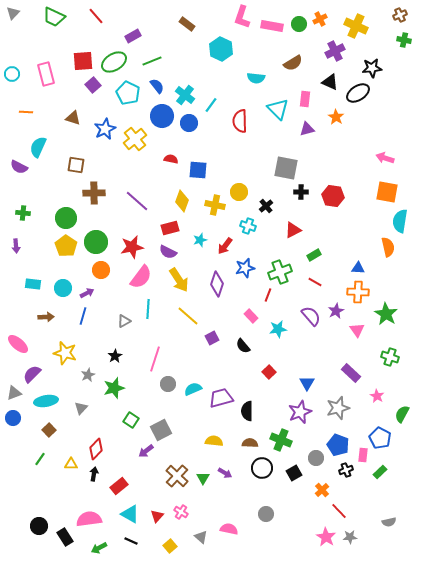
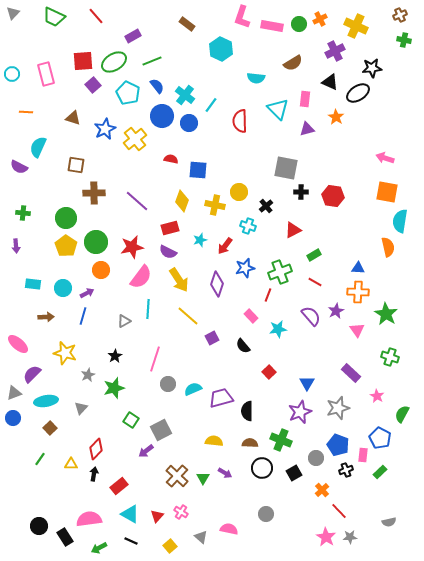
brown square at (49, 430): moved 1 px right, 2 px up
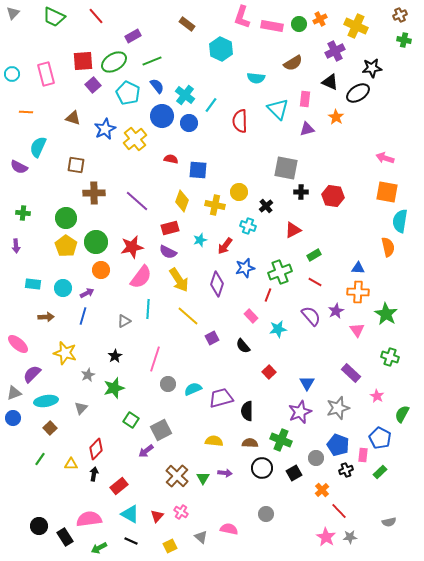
purple arrow at (225, 473): rotated 24 degrees counterclockwise
yellow square at (170, 546): rotated 16 degrees clockwise
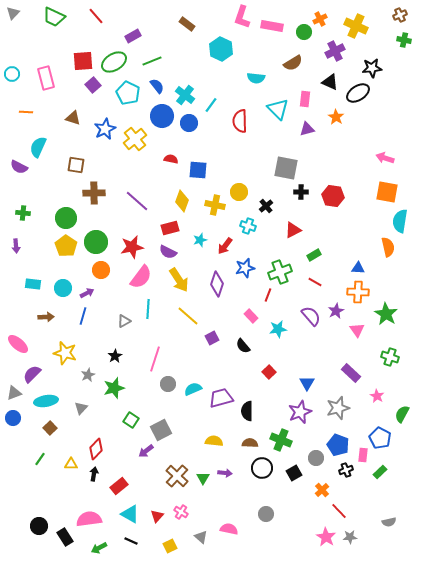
green circle at (299, 24): moved 5 px right, 8 px down
pink rectangle at (46, 74): moved 4 px down
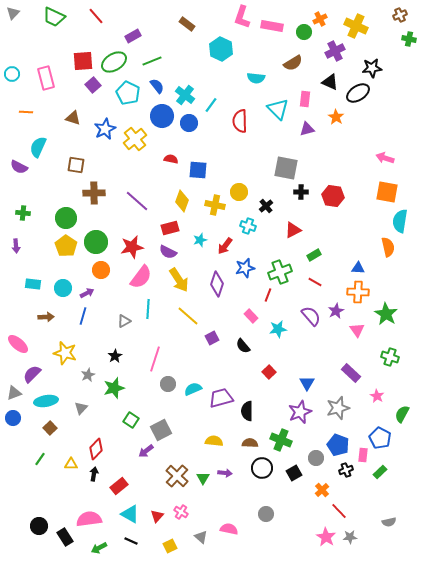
green cross at (404, 40): moved 5 px right, 1 px up
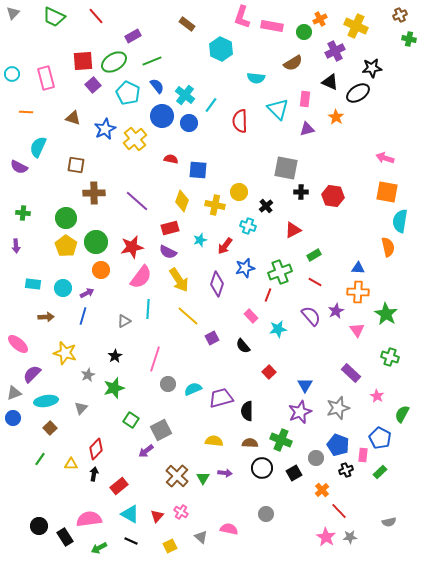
blue triangle at (307, 383): moved 2 px left, 2 px down
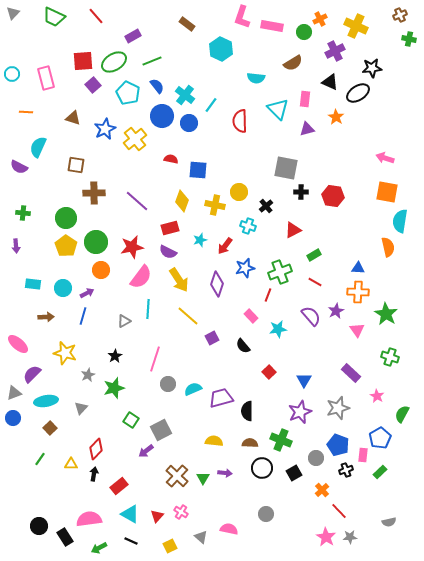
blue triangle at (305, 385): moved 1 px left, 5 px up
blue pentagon at (380, 438): rotated 15 degrees clockwise
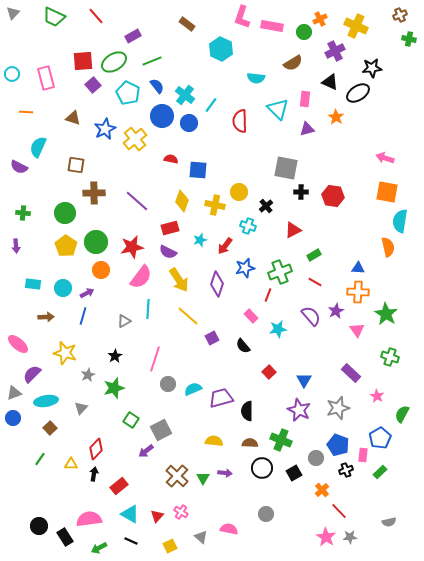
green circle at (66, 218): moved 1 px left, 5 px up
purple star at (300, 412): moved 1 px left, 2 px up; rotated 25 degrees counterclockwise
